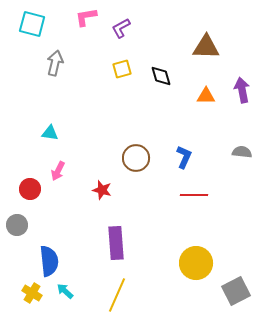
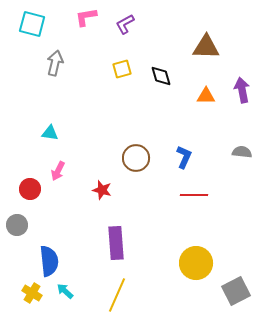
purple L-shape: moved 4 px right, 4 px up
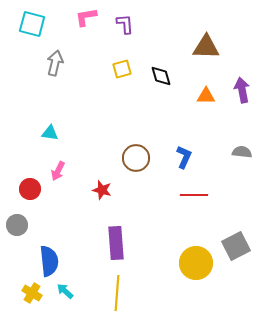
purple L-shape: rotated 115 degrees clockwise
gray square: moved 45 px up
yellow line: moved 2 px up; rotated 20 degrees counterclockwise
